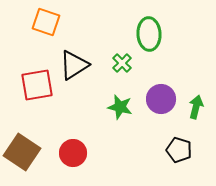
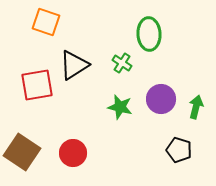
green cross: rotated 12 degrees counterclockwise
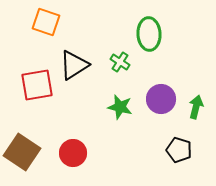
green cross: moved 2 px left, 1 px up
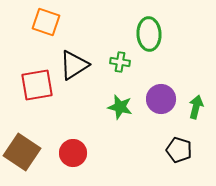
green cross: rotated 24 degrees counterclockwise
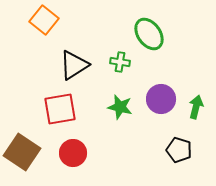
orange square: moved 2 px left, 2 px up; rotated 20 degrees clockwise
green ellipse: rotated 32 degrees counterclockwise
red square: moved 23 px right, 24 px down
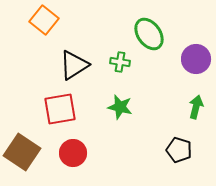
purple circle: moved 35 px right, 40 px up
